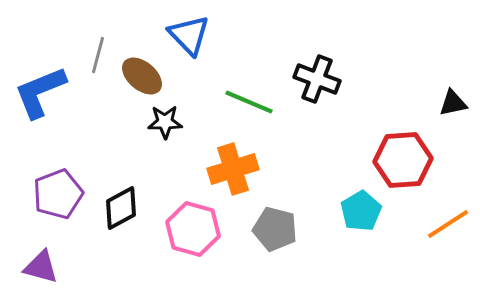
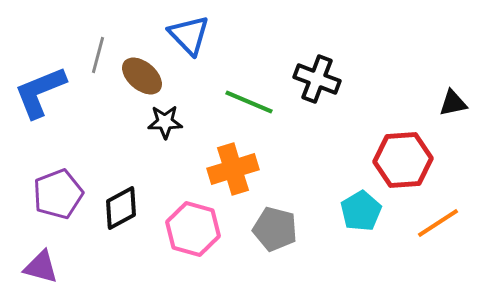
orange line: moved 10 px left, 1 px up
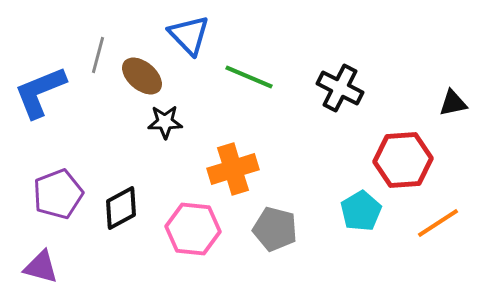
black cross: moved 23 px right, 9 px down; rotated 6 degrees clockwise
green line: moved 25 px up
pink hexagon: rotated 10 degrees counterclockwise
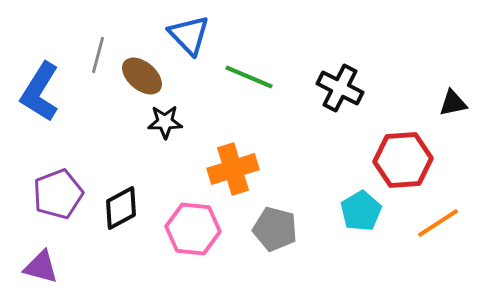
blue L-shape: rotated 36 degrees counterclockwise
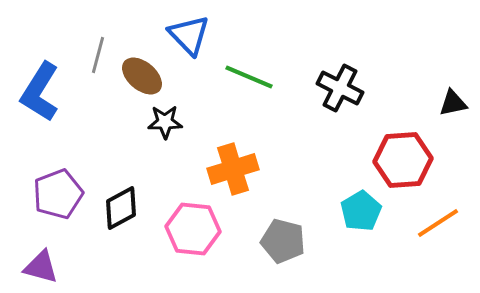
gray pentagon: moved 8 px right, 12 px down
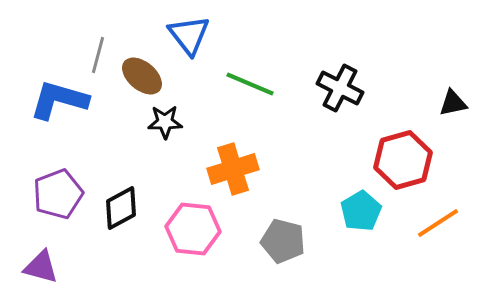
blue triangle: rotated 6 degrees clockwise
green line: moved 1 px right, 7 px down
blue L-shape: moved 19 px right, 8 px down; rotated 74 degrees clockwise
red hexagon: rotated 12 degrees counterclockwise
